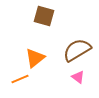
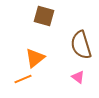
brown semicircle: moved 4 px right, 5 px up; rotated 76 degrees counterclockwise
orange line: moved 3 px right
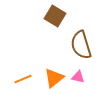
brown square: moved 11 px right; rotated 15 degrees clockwise
orange triangle: moved 19 px right, 20 px down
pink triangle: rotated 24 degrees counterclockwise
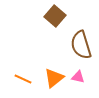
brown square: rotated 10 degrees clockwise
orange line: rotated 48 degrees clockwise
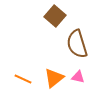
brown semicircle: moved 4 px left, 1 px up
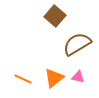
brown semicircle: rotated 76 degrees clockwise
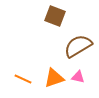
brown square: rotated 20 degrees counterclockwise
brown semicircle: moved 1 px right, 2 px down
orange triangle: rotated 20 degrees clockwise
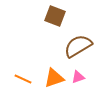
pink triangle: rotated 32 degrees counterclockwise
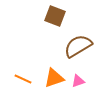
pink triangle: moved 4 px down
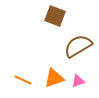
orange line: moved 1 px down
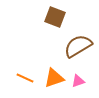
brown square: moved 1 px down
orange line: moved 2 px right, 2 px up
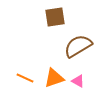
brown square: rotated 30 degrees counterclockwise
pink triangle: rotated 48 degrees clockwise
